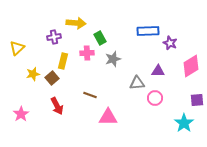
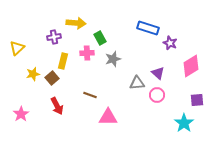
blue rectangle: moved 3 px up; rotated 20 degrees clockwise
purple triangle: moved 2 px down; rotated 40 degrees clockwise
pink circle: moved 2 px right, 3 px up
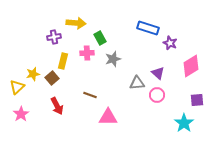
yellow triangle: moved 39 px down
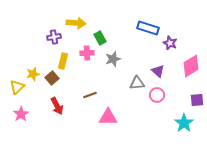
purple triangle: moved 2 px up
brown line: rotated 40 degrees counterclockwise
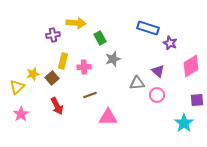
purple cross: moved 1 px left, 2 px up
pink cross: moved 3 px left, 14 px down
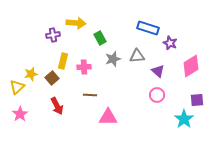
yellow star: moved 2 px left
gray triangle: moved 27 px up
brown line: rotated 24 degrees clockwise
pink star: moved 1 px left
cyan star: moved 4 px up
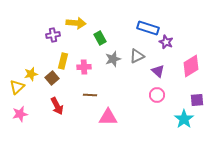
purple star: moved 4 px left, 1 px up
gray triangle: rotated 21 degrees counterclockwise
pink star: rotated 21 degrees clockwise
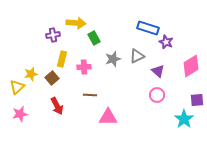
green rectangle: moved 6 px left
yellow rectangle: moved 1 px left, 2 px up
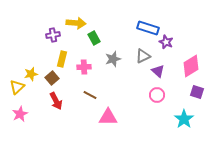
gray triangle: moved 6 px right
brown line: rotated 24 degrees clockwise
purple square: moved 8 px up; rotated 24 degrees clockwise
red arrow: moved 1 px left, 5 px up
pink star: rotated 14 degrees counterclockwise
